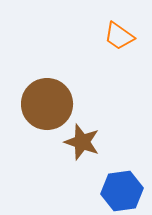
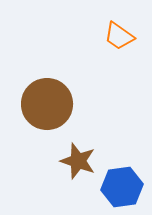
brown star: moved 4 px left, 19 px down
blue hexagon: moved 4 px up
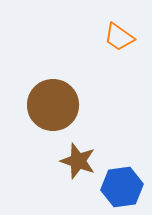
orange trapezoid: moved 1 px down
brown circle: moved 6 px right, 1 px down
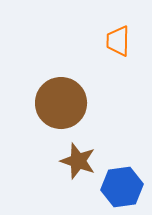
orange trapezoid: moved 1 px left, 4 px down; rotated 56 degrees clockwise
brown circle: moved 8 px right, 2 px up
